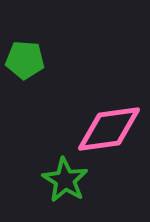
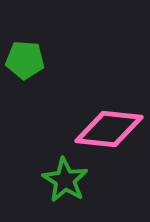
pink diamond: rotated 14 degrees clockwise
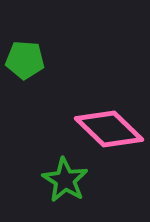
pink diamond: rotated 38 degrees clockwise
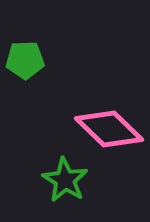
green pentagon: rotated 6 degrees counterclockwise
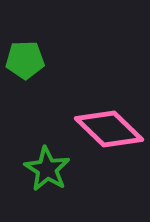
green star: moved 18 px left, 11 px up
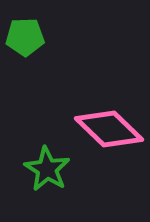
green pentagon: moved 23 px up
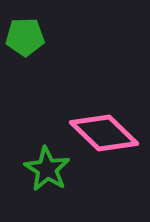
pink diamond: moved 5 px left, 4 px down
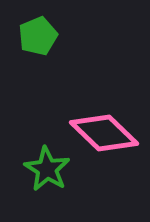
green pentagon: moved 13 px right, 1 px up; rotated 21 degrees counterclockwise
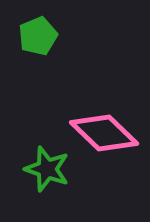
green star: rotated 12 degrees counterclockwise
